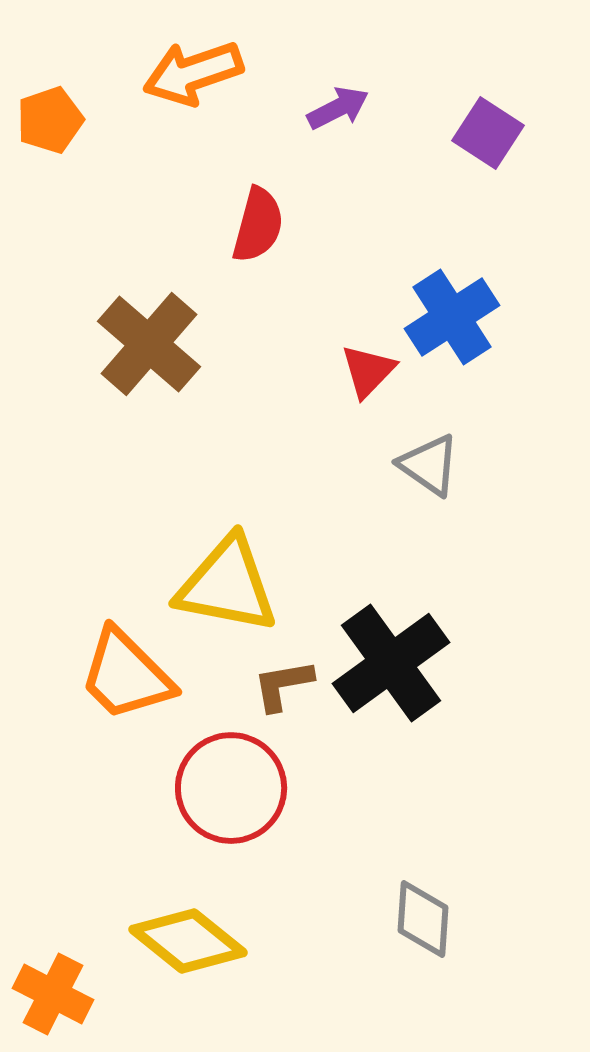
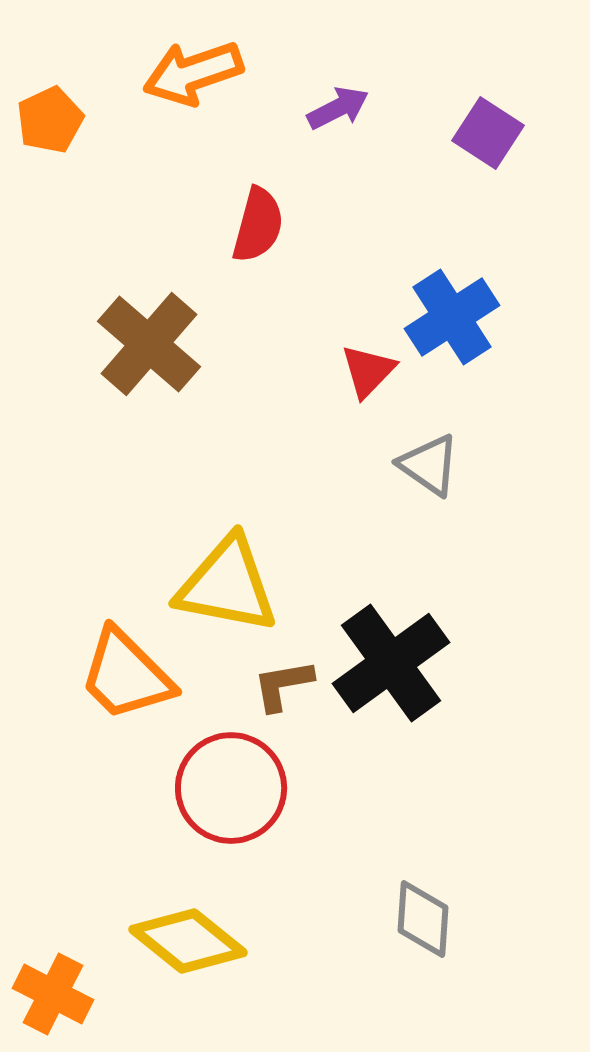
orange pentagon: rotated 6 degrees counterclockwise
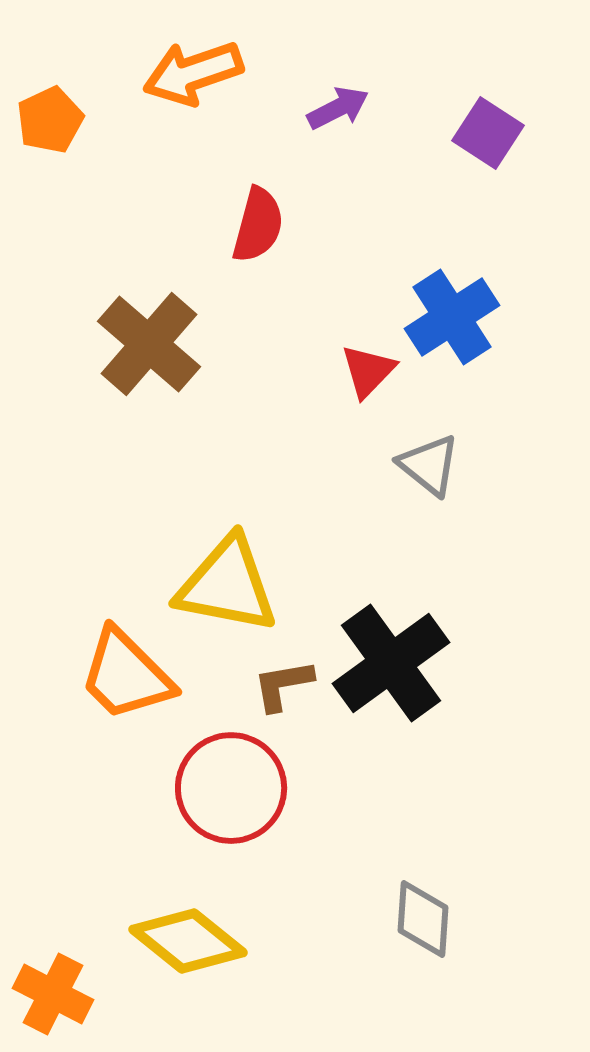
gray triangle: rotated 4 degrees clockwise
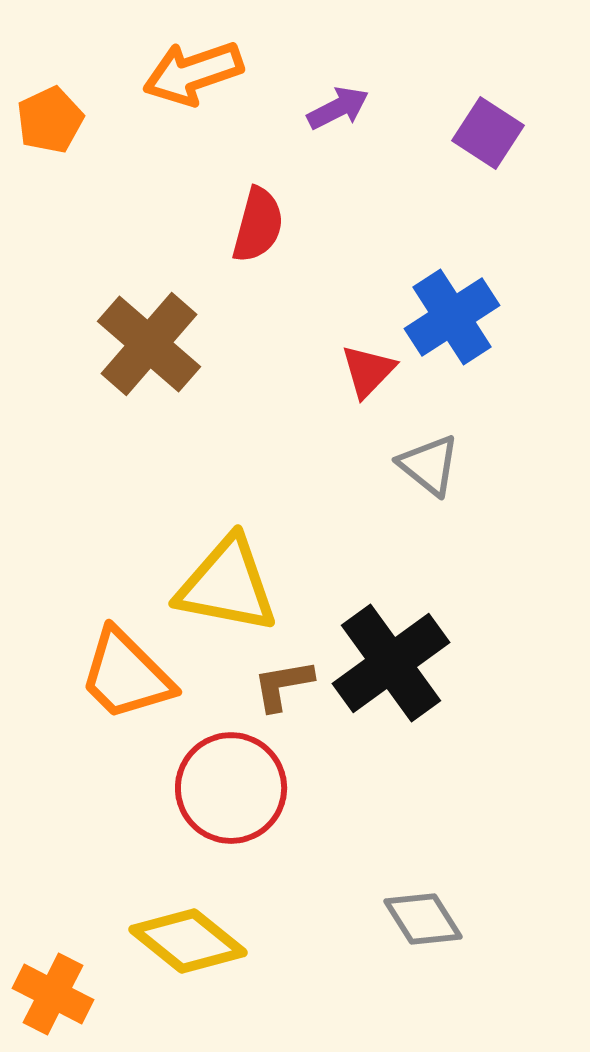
gray diamond: rotated 36 degrees counterclockwise
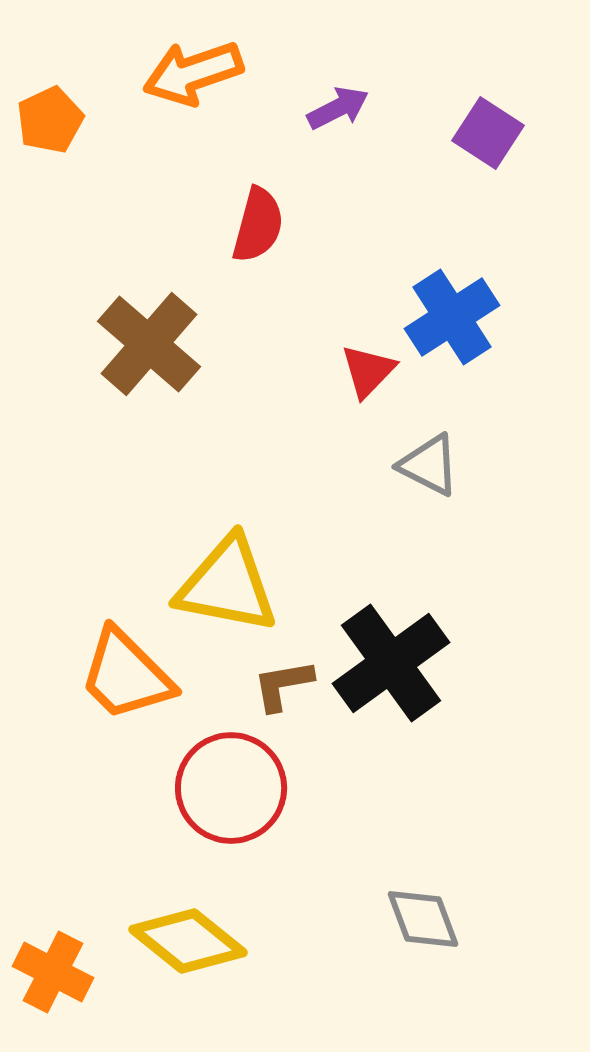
gray triangle: rotated 12 degrees counterclockwise
gray diamond: rotated 12 degrees clockwise
orange cross: moved 22 px up
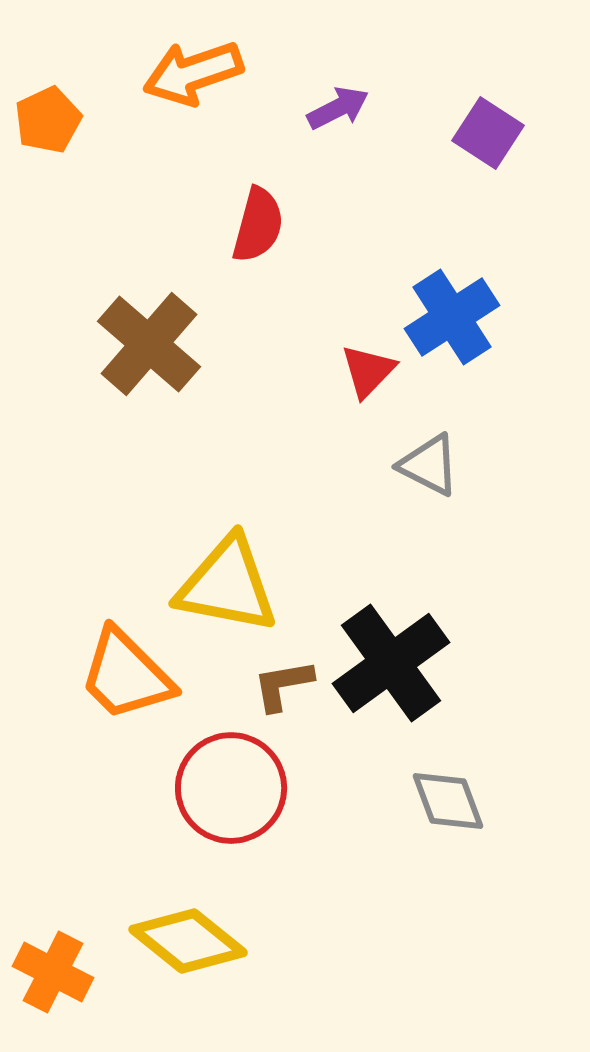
orange pentagon: moved 2 px left
gray diamond: moved 25 px right, 118 px up
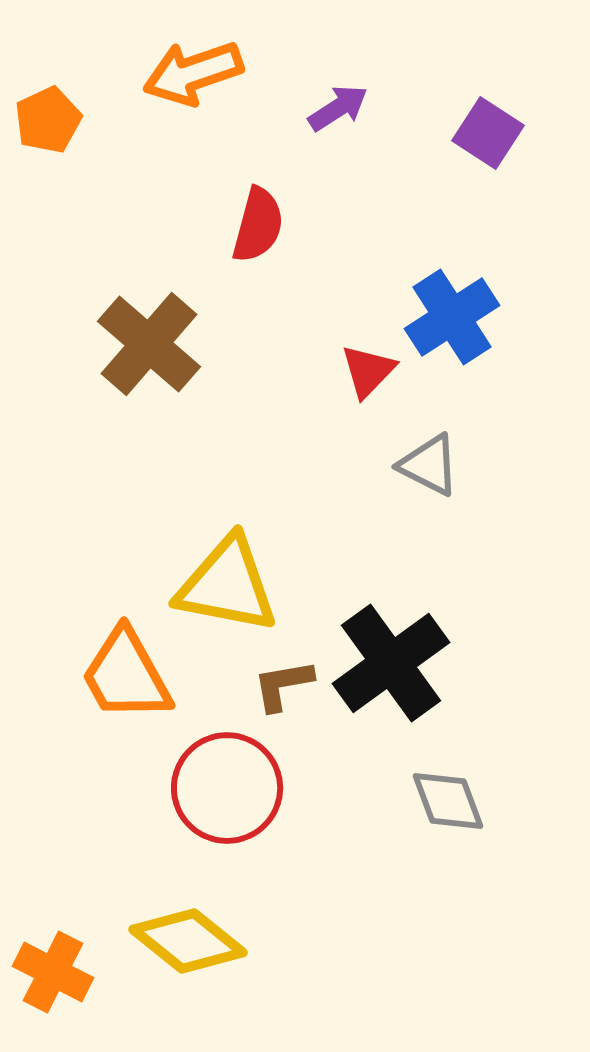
purple arrow: rotated 6 degrees counterclockwise
orange trapezoid: rotated 16 degrees clockwise
red circle: moved 4 px left
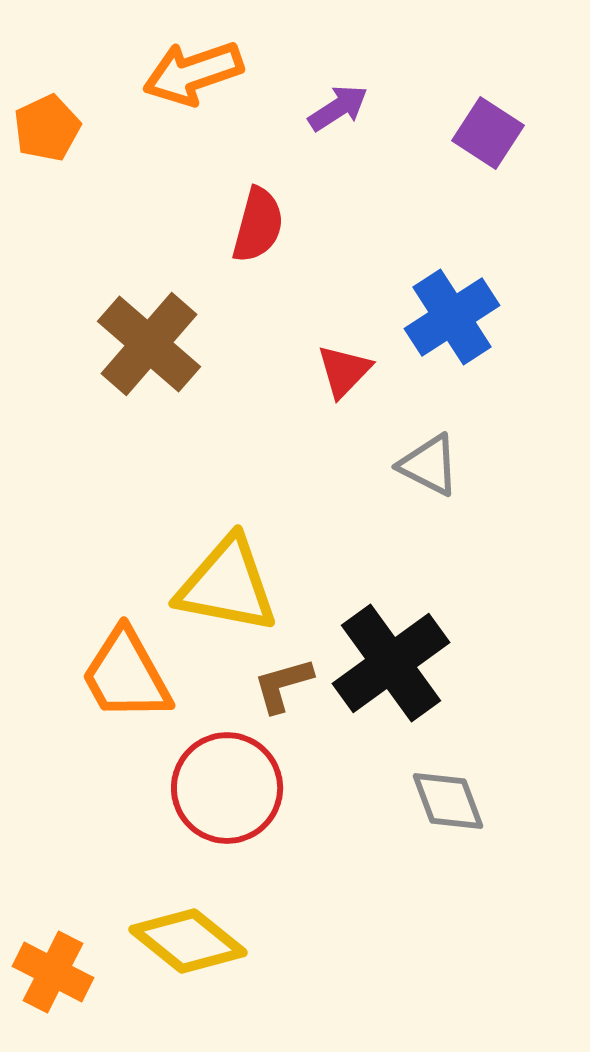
orange pentagon: moved 1 px left, 8 px down
red triangle: moved 24 px left
brown L-shape: rotated 6 degrees counterclockwise
